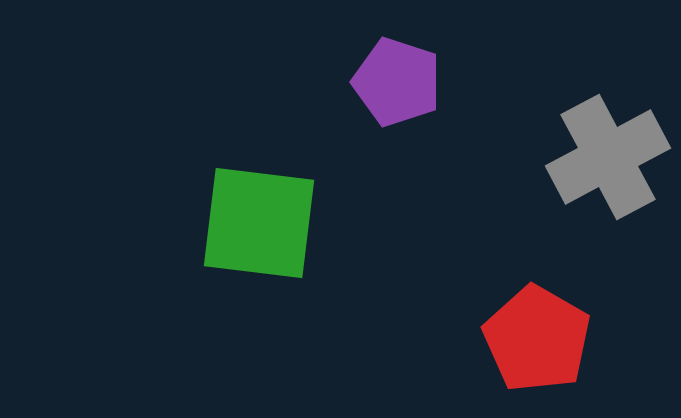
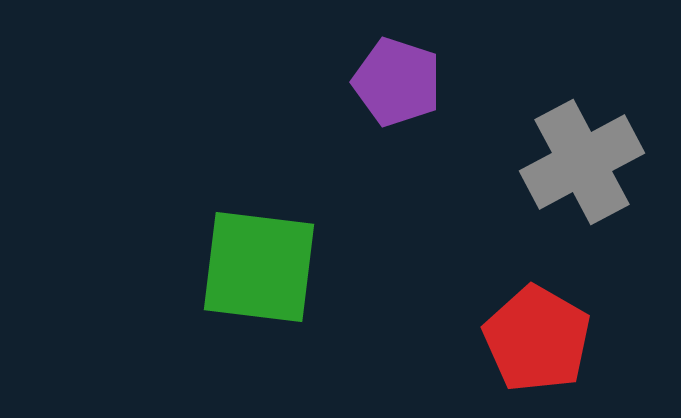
gray cross: moved 26 px left, 5 px down
green square: moved 44 px down
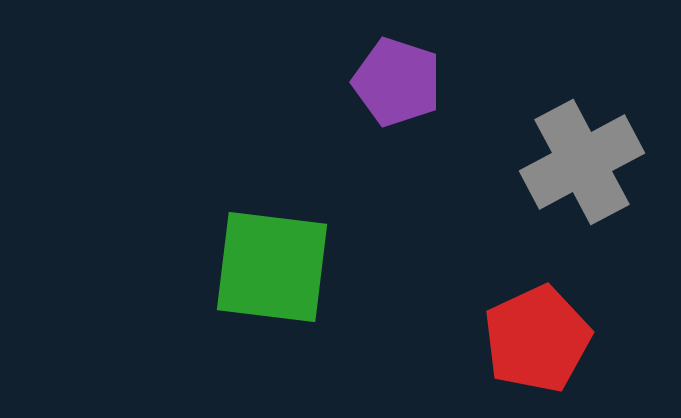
green square: moved 13 px right
red pentagon: rotated 17 degrees clockwise
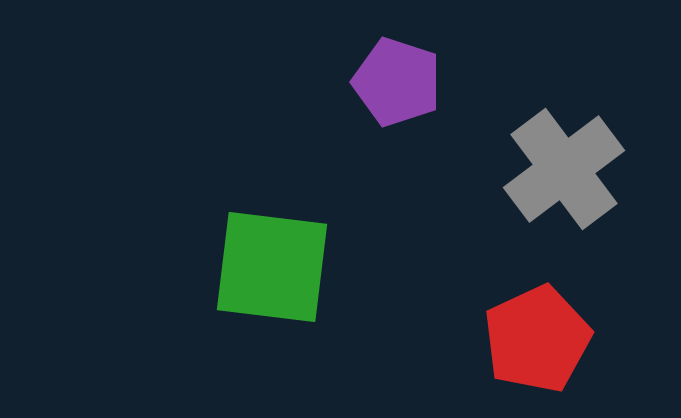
gray cross: moved 18 px left, 7 px down; rotated 9 degrees counterclockwise
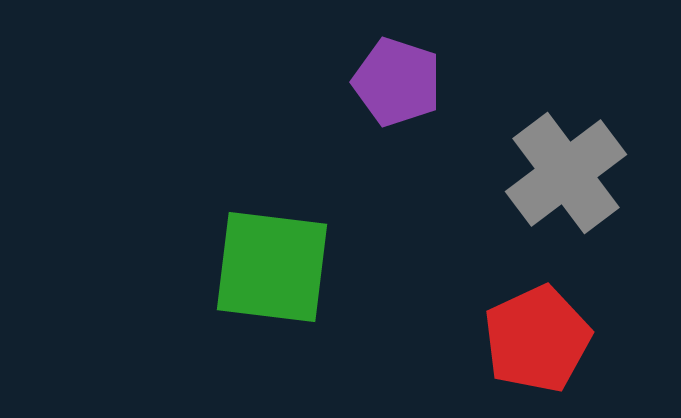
gray cross: moved 2 px right, 4 px down
